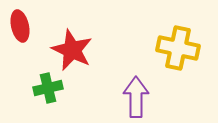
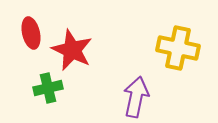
red ellipse: moved 11 px right, 7 px down
purple arrow: rotated 12 degrees clockwise
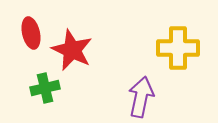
yellow cross: rotated 12 degrees counterclockwise
green cross: moved 3 px left
purple arrow: moved 5 px right
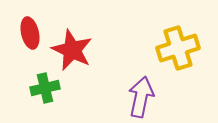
red ellipse: moved 1 px left
yellow cross: rotated 18 degrees counterclockwise
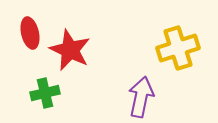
red star: moved 2 px left
green cross: moved 5 px down
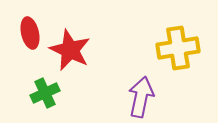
yellow cross: rotated 9 degrees clockwise
green cross: rotated 12 degrees counterclockwise
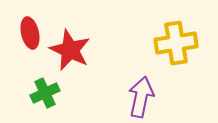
yellow cross: moved 2 px left, 5 px up
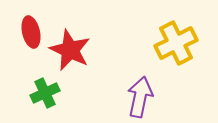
red ellipse: moved 1 px right, 1 px up
yellow cross: rotated 18 degrees counterclockwise
purple arrow: moved 1 px left
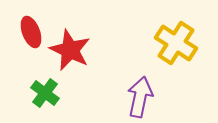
red ellipse: rotated 8 degrees counterclockwise
yellow cross: rotated 30 degrees counterclockwise
green cross: rotated 28 degrees counterclockwise
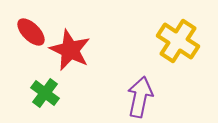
red ellipse: rotated 24 degrees counterclockwise
yellow cross: moved 2 px right, 2 px up
